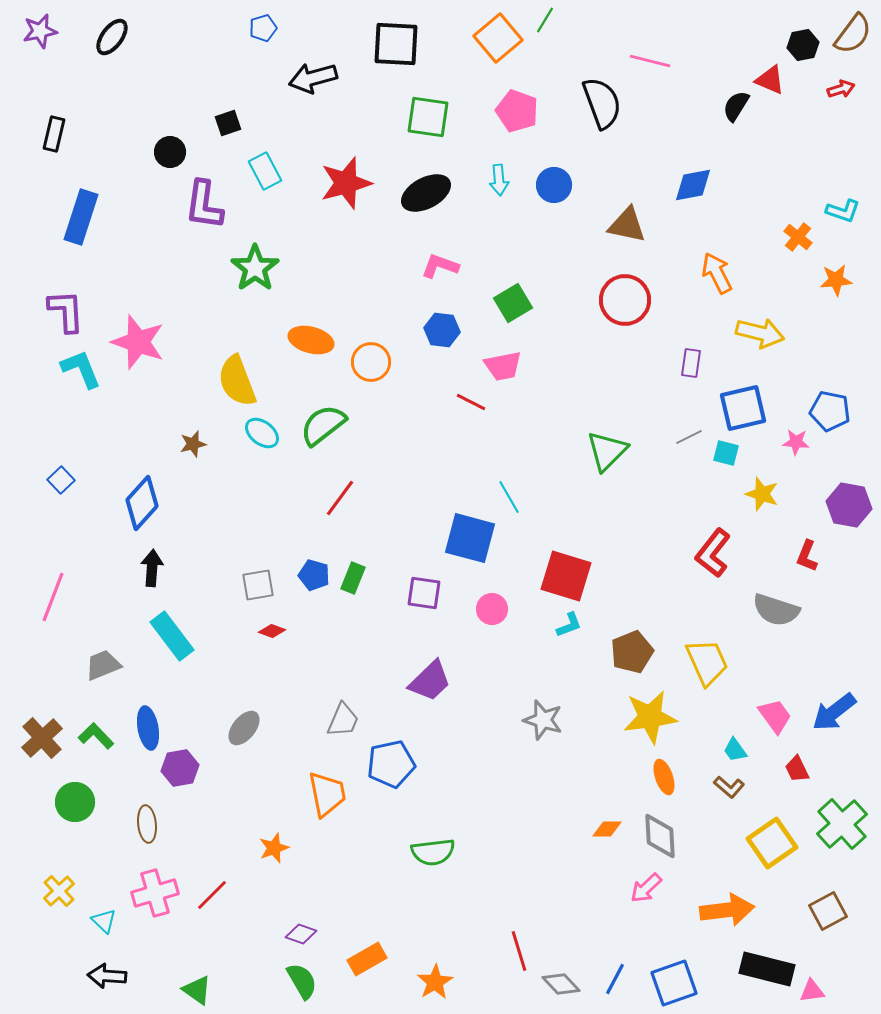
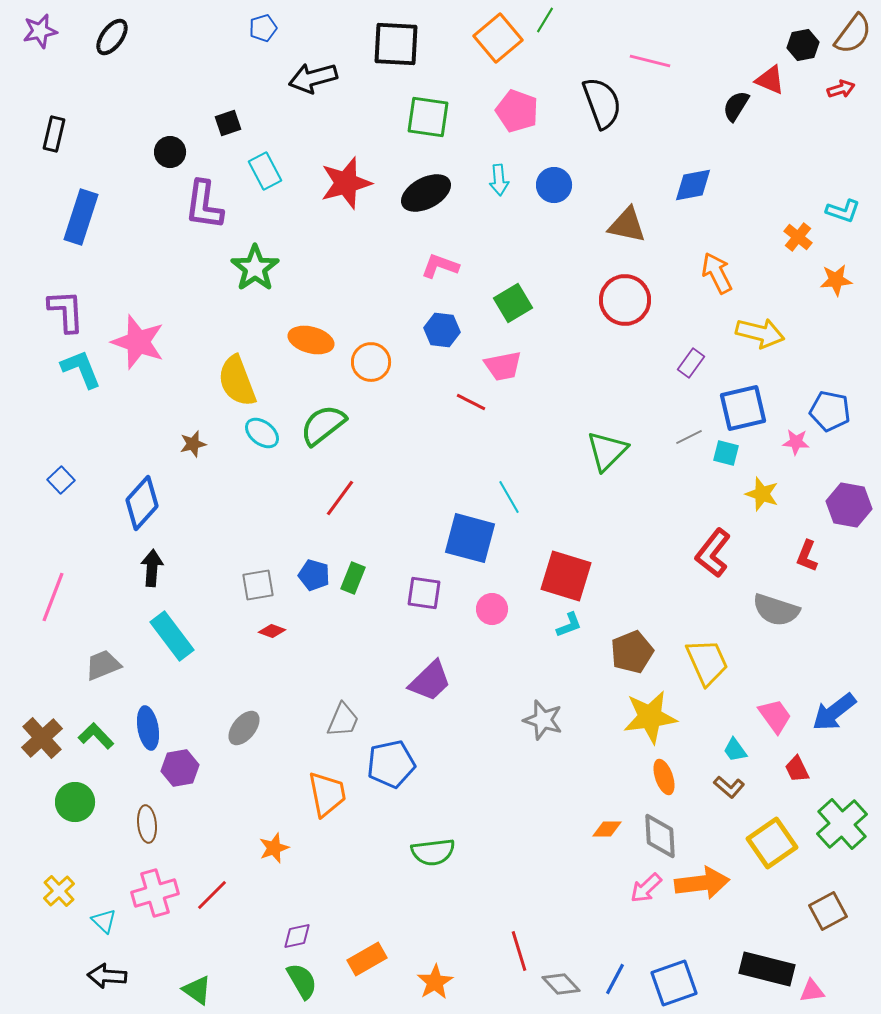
purple rectangle at (691, 363): rotated 28 degrees clockwise
orange arrow at (727, 910): moved 25 px left, 27 px up
purple diamond at (301, 934): moved 4 px left, 2 px down; rotated 32 degrees counterclockwise
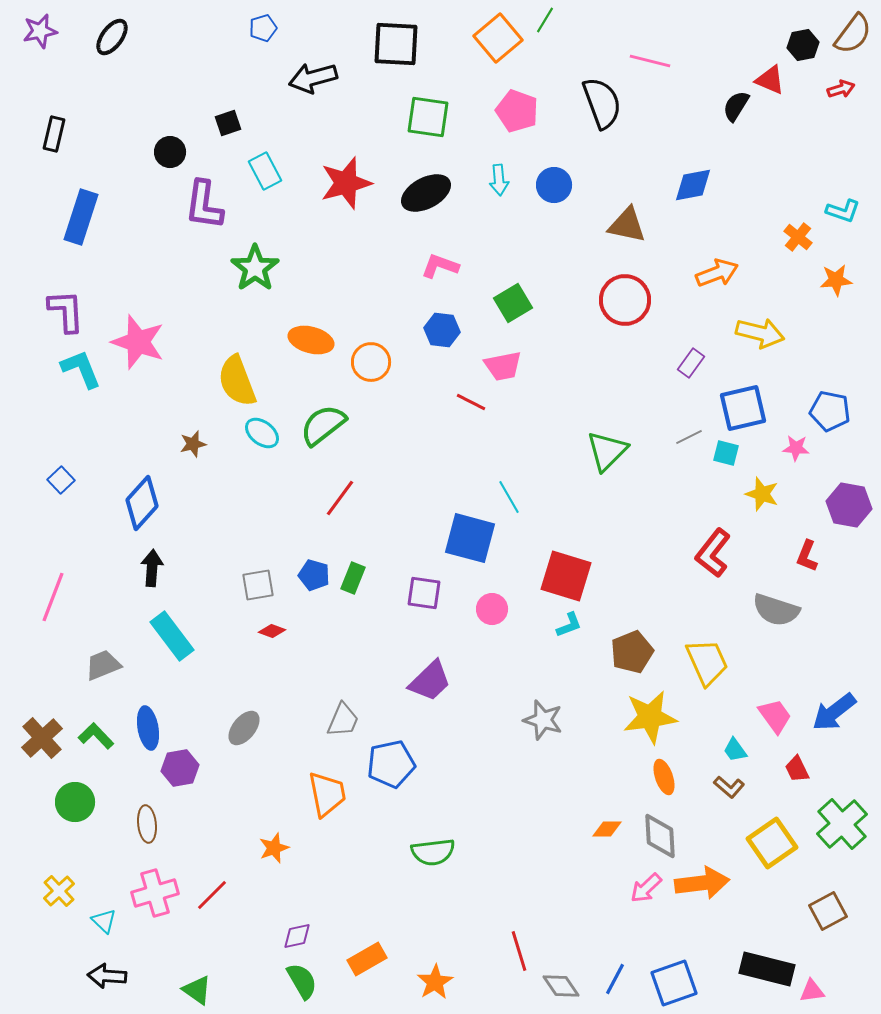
orange arrow at (717, 273): rotated 96 degrees clockwise
pink star at (796, 442): moved 6 px down
gray diamond at (561, 984): moved 2 px down; rotated 9 degrees clockwise
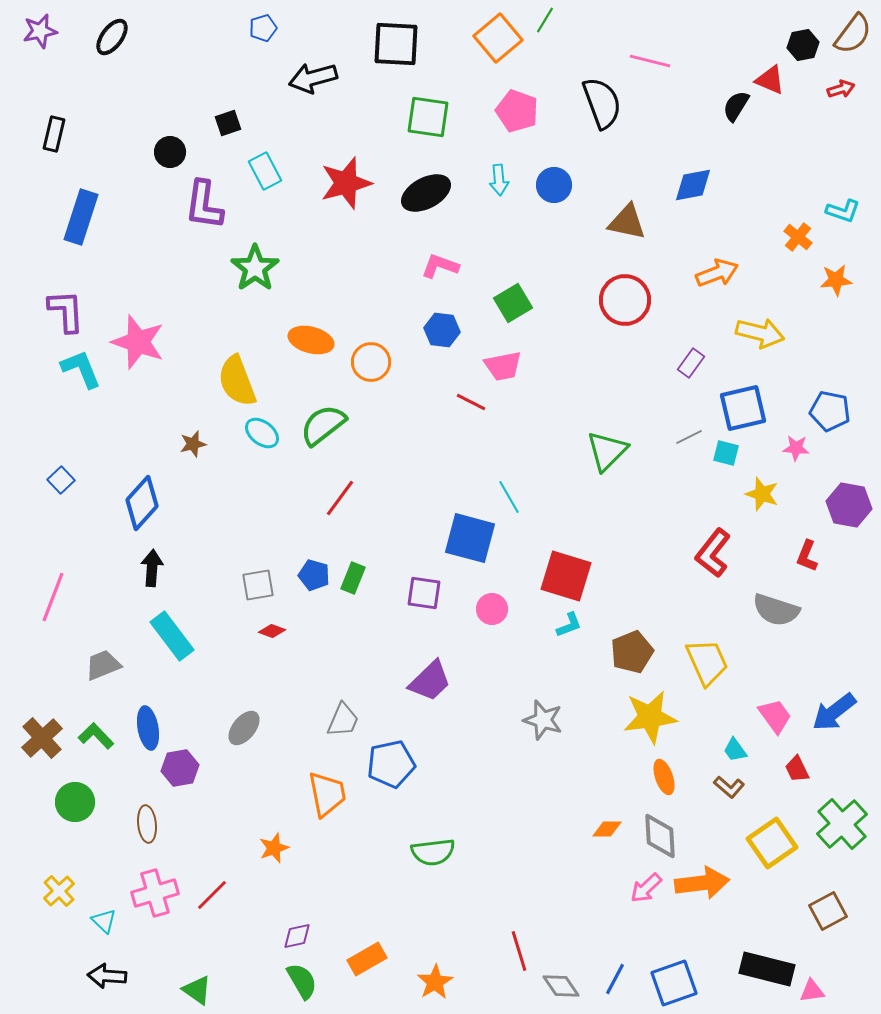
brown triangle at (627, 225): moved 3 px up
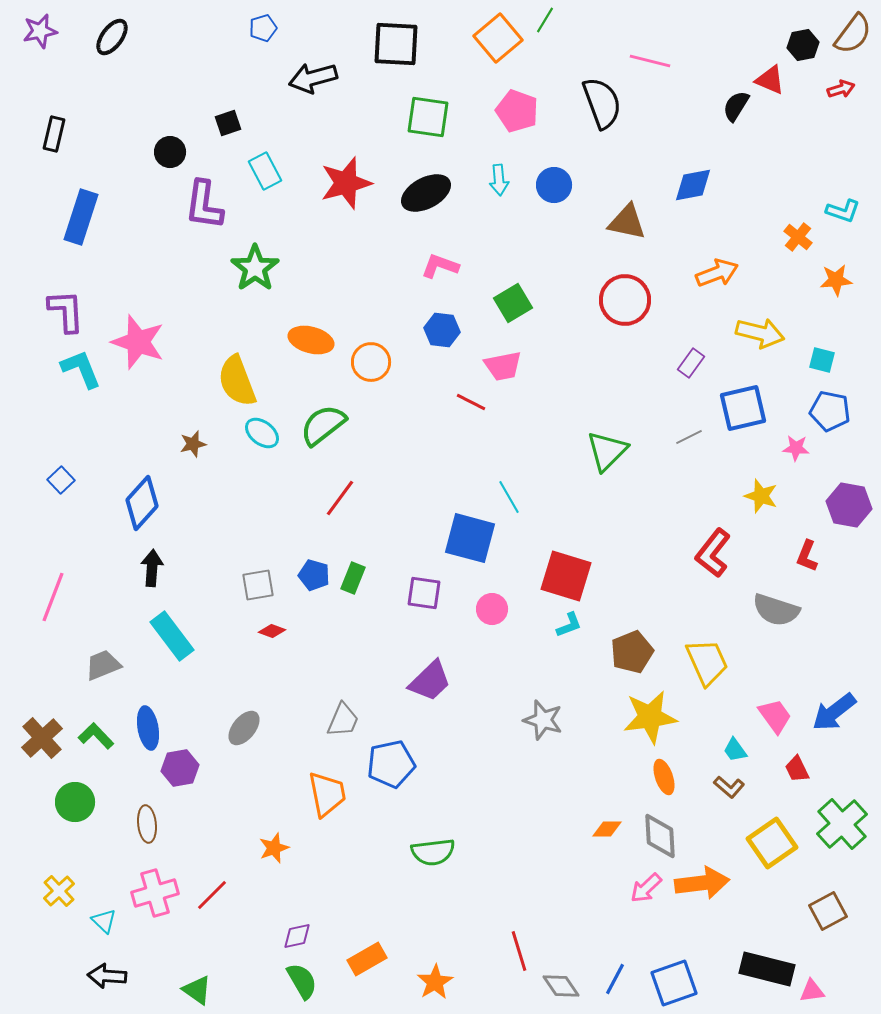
cyan square at (726, 453): moved 96 px right, 93 px up
yellow star at (762, 494): moved 1 px left, 2 px down
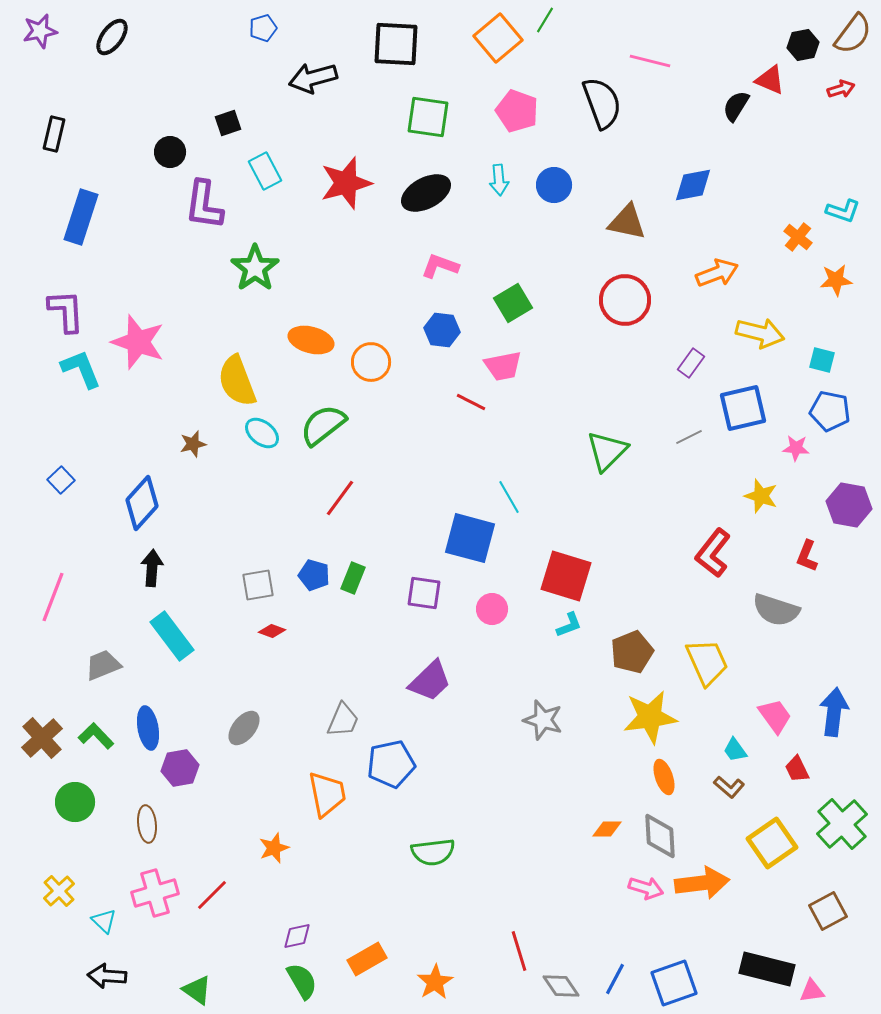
blue arrow at (834, 712): rotated 135 degrees clockwise
pink arrow at (646, 888): rotated 120 degrees counterclockwise
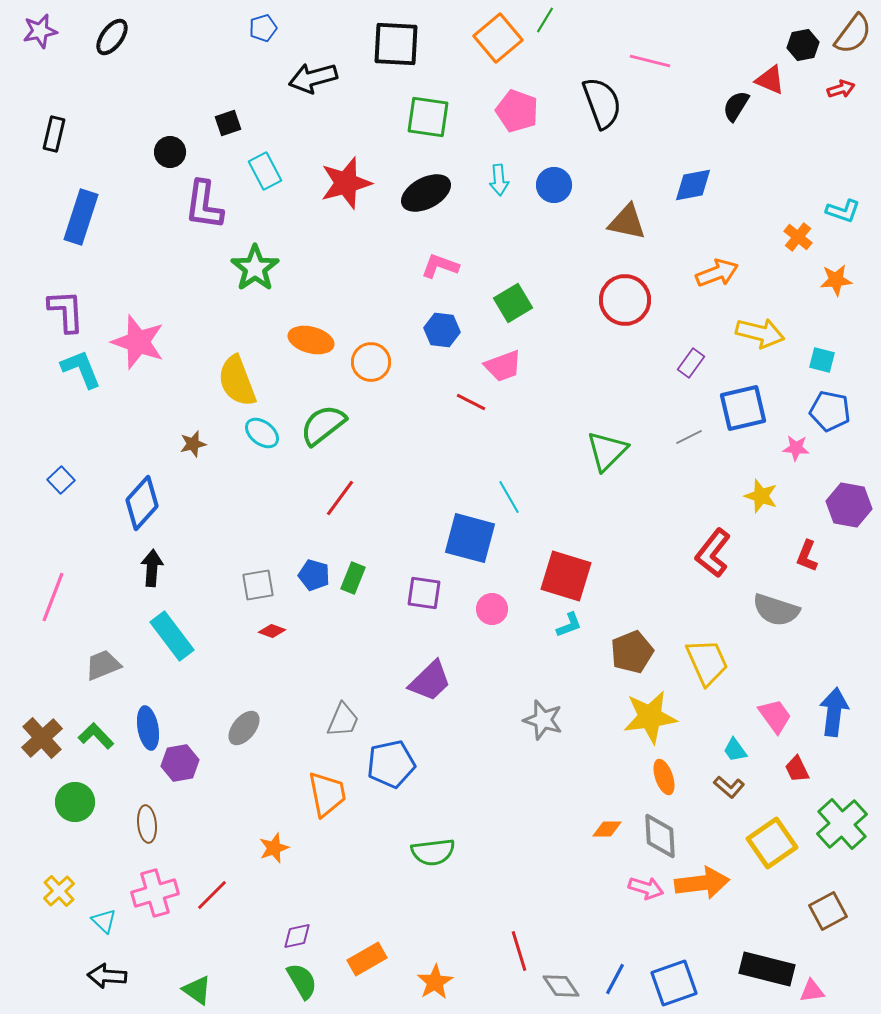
pink trapezoid at (503, 366): rotated 9 degrees counterclockwise
purple hexagon at (180, 768): moved 5 px up
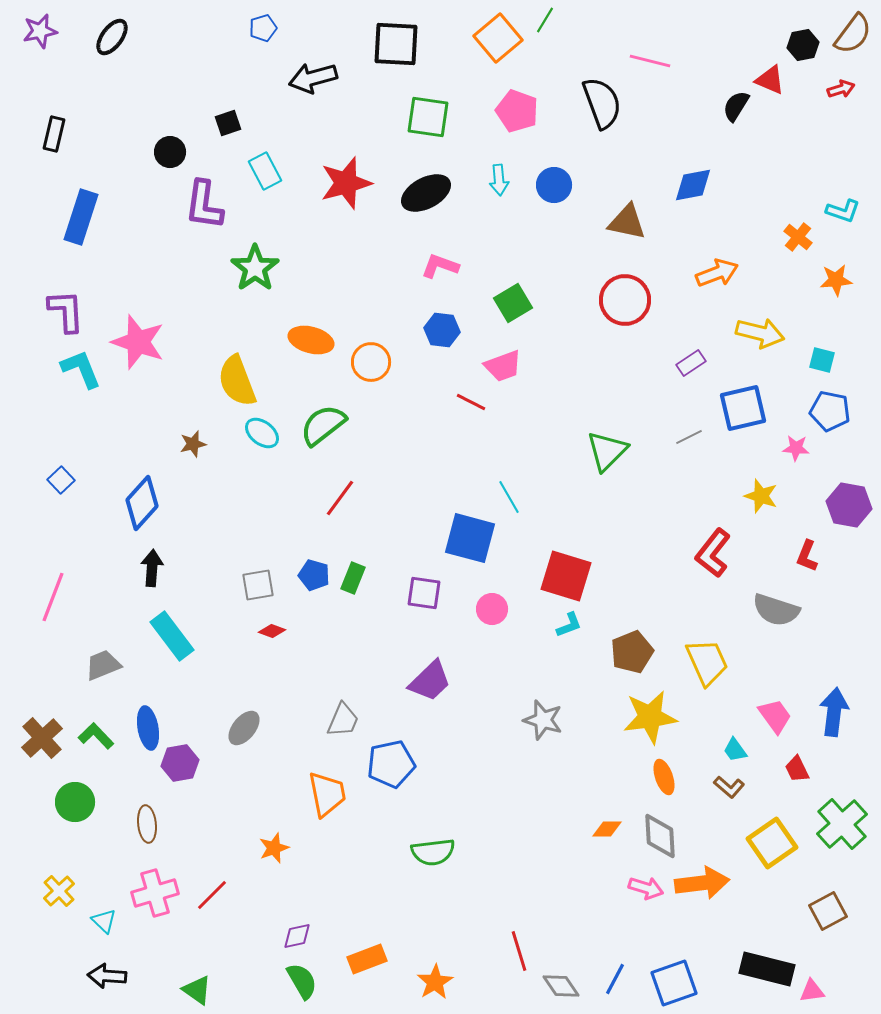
purple rectangle at (691, 363): rotated 20 degrees clockwise
orange rectangle at (367, 959): rotated 9 degrees clockwise
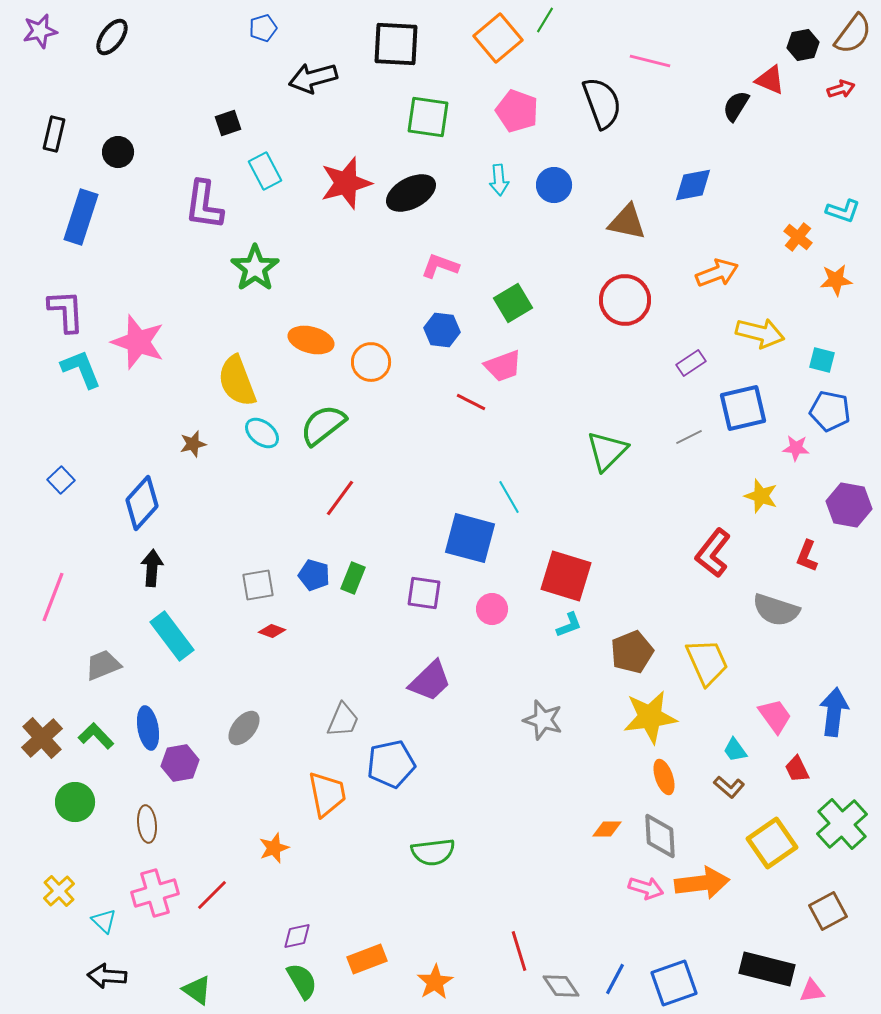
black circle at (170, 152): moved 52 px left
black ellipse at (426, 193): moved 15 px left
